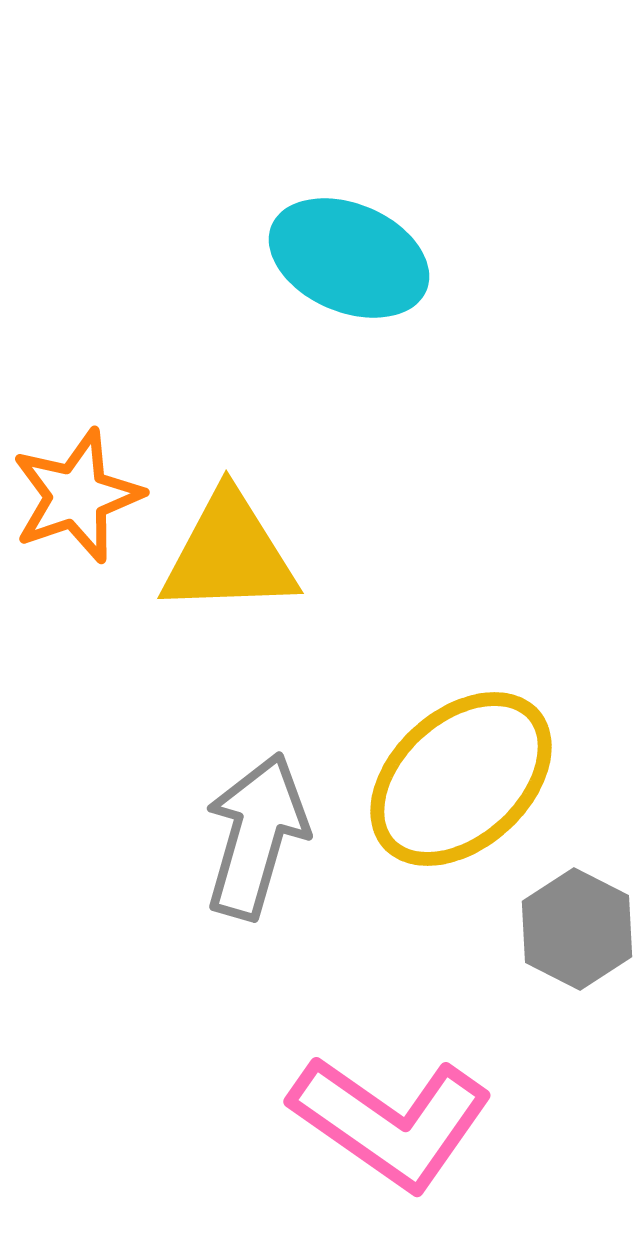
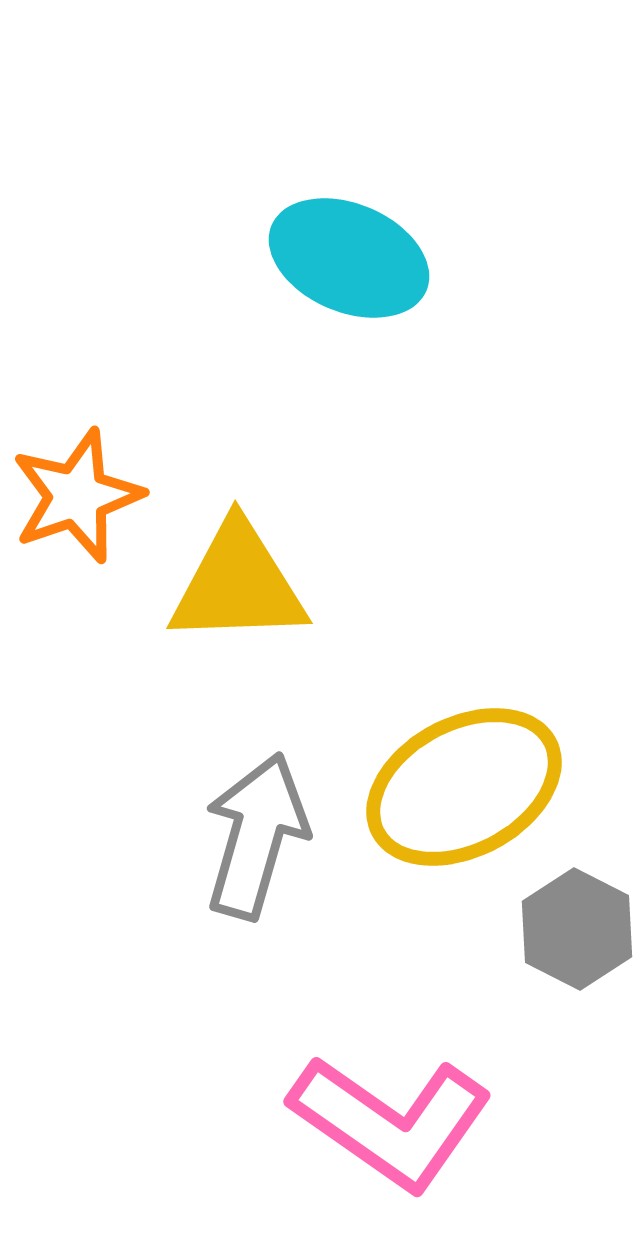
yellow triangle: moved 9 px right, 30 px down
yellow ellipse: moved 3 px right, 8 px down; rotated 14 degrees clockwise
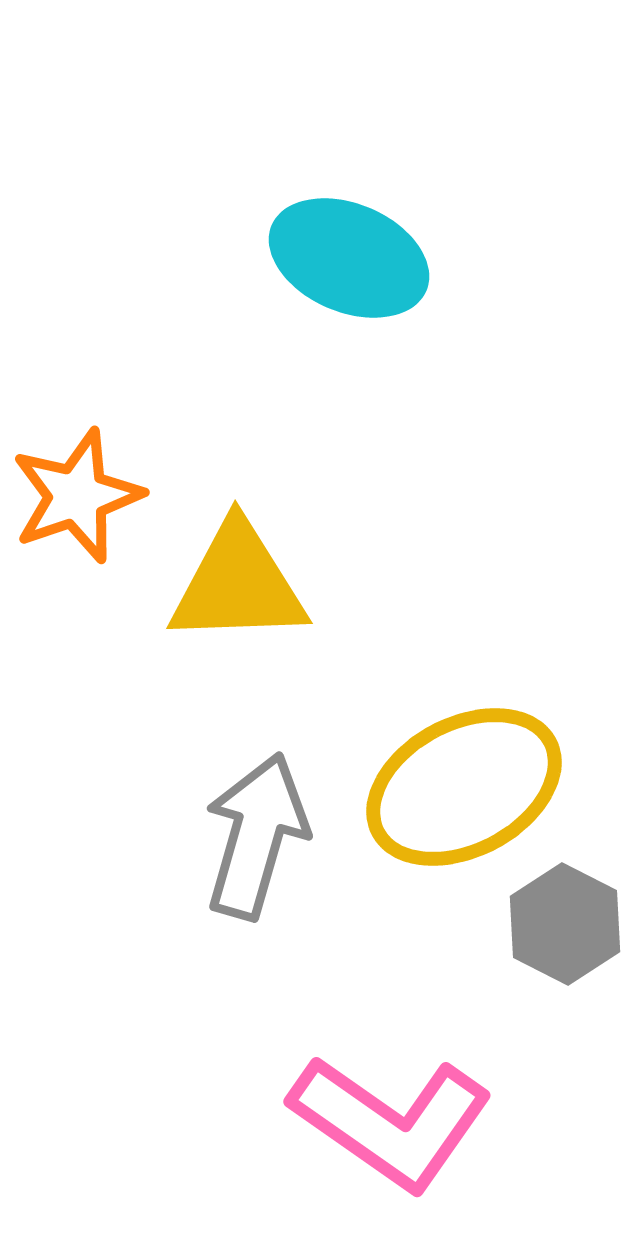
gray hexagon: moved 12 px left, 5 px up
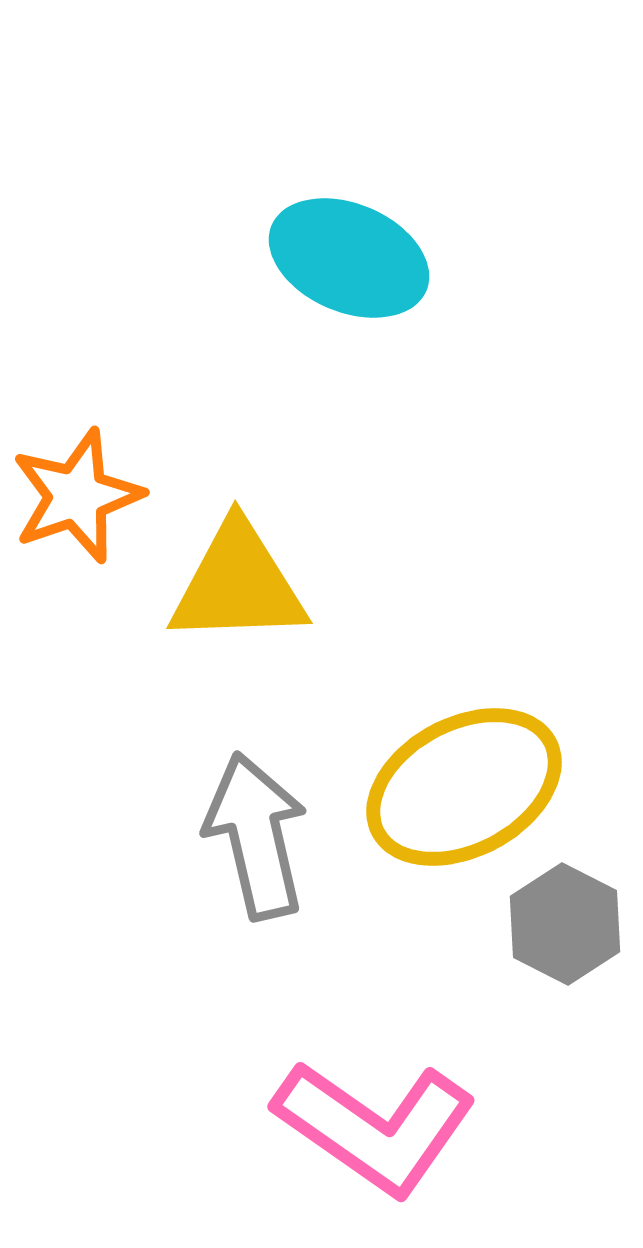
gray arrow: rotated 29 degrees counterclockwise
pink L-shape: moved 16 px left, 5 px down
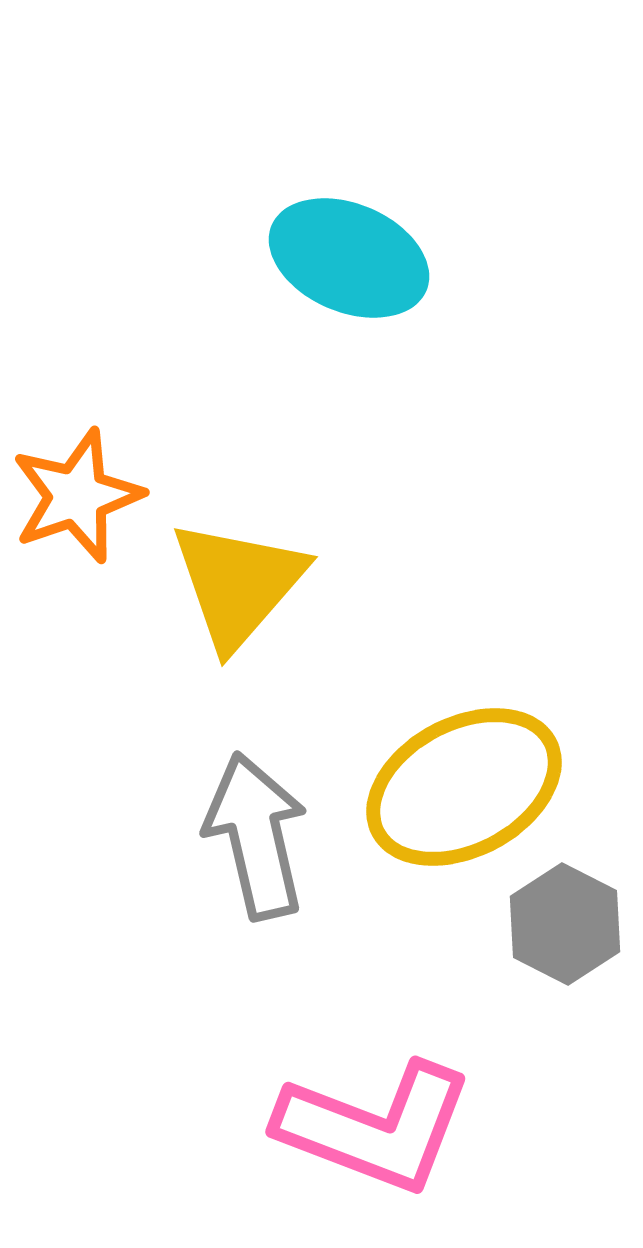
yellow triangle: rotated 47 degrees counterclockwise
pink L-shape: rotated 14 degrees counterclockwise
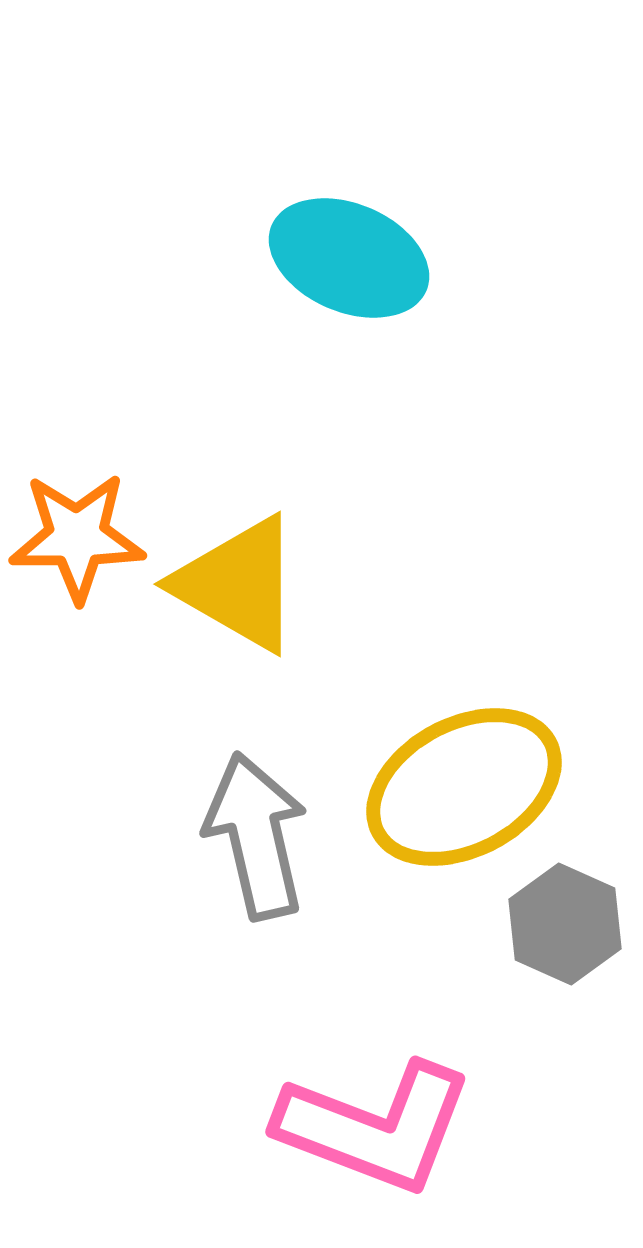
orange star: moved 41 px down; rotated 19 degrees clockwise
yellow triangle: rotated 41 degrees counterclockwise
gray hexagon: rotated 3 degrees counterclockwise
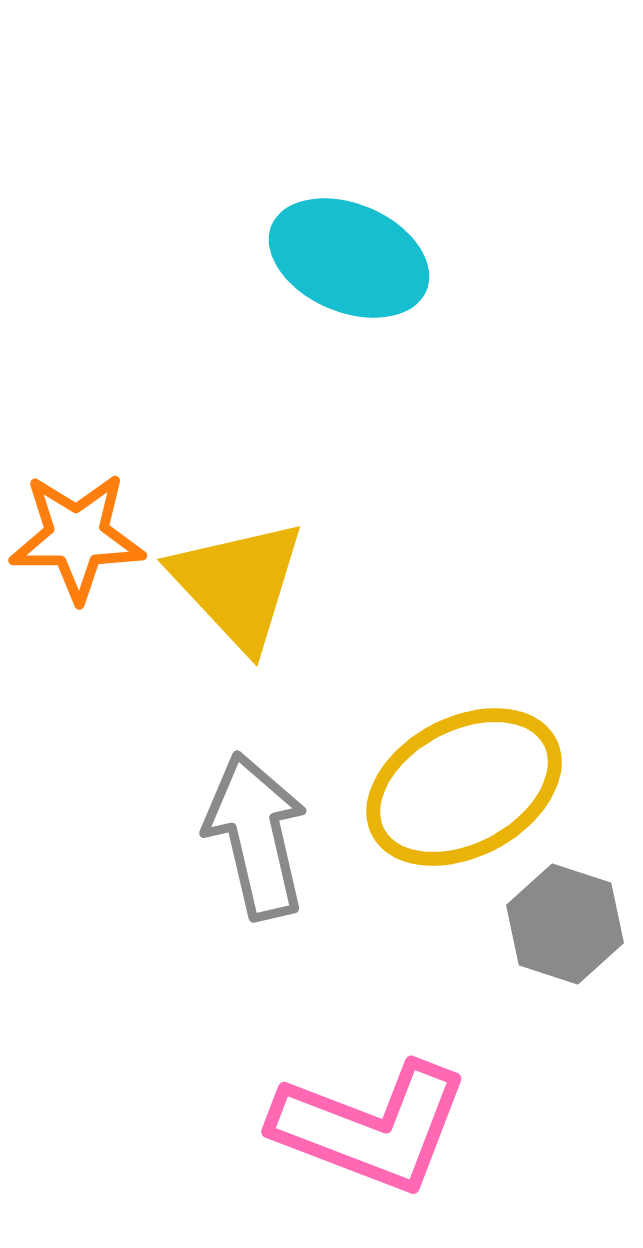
yellow triangle: rotated 17 degrees clockwise
gray hexagon: rotated 6 degrees counterclockwise
pink L-shape: moved 4 px left
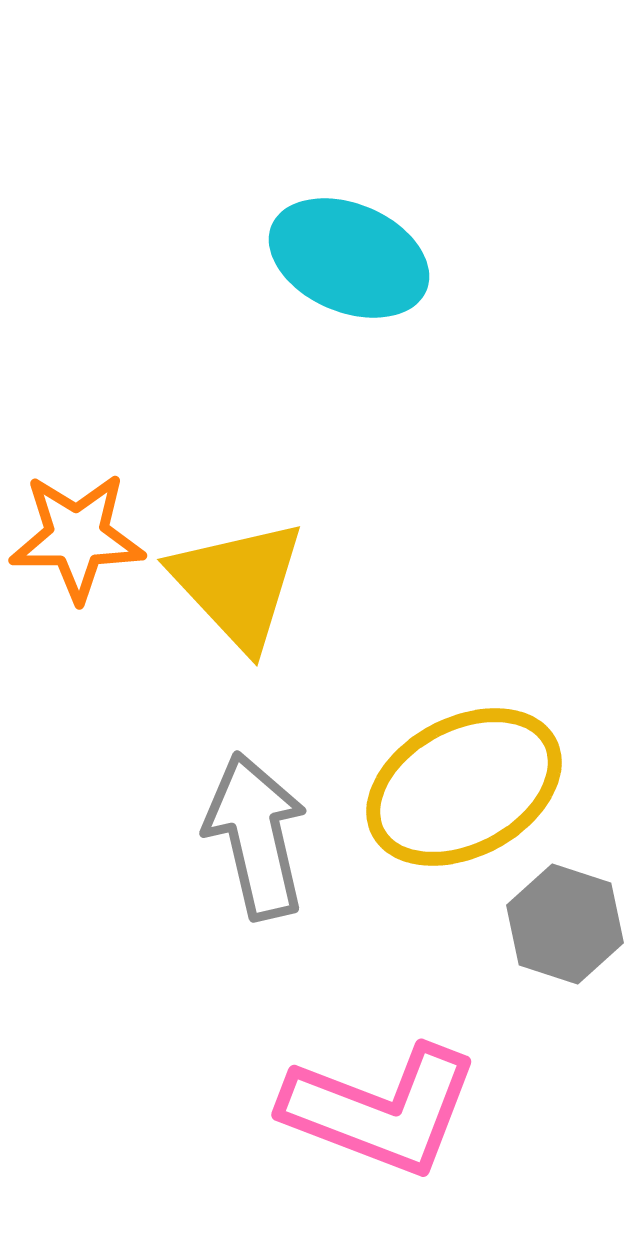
pink L-shape: moved 10 px right, 17 px up
